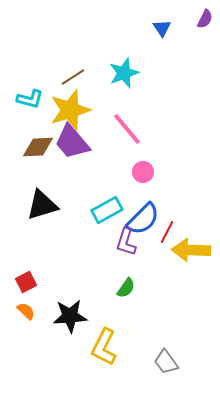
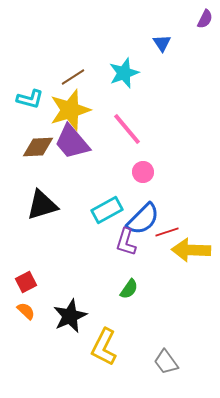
blue triangle: moved 15 px down
red line: rotated 45 degrees clockwise
green semicircle: moved 3 px right, 1 px down
black star: rotated 20 degrees counterclockwise
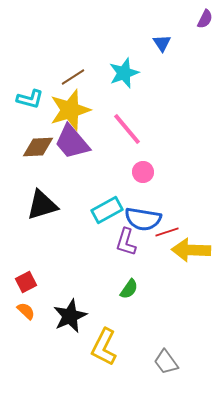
blue semicircle: rotated 54 degrees clockwise
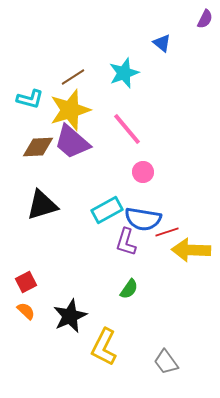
blue triangle: rotated 18 degrees counterclockwise
purple trapezoid: rotated 9 degrees counterclockwise
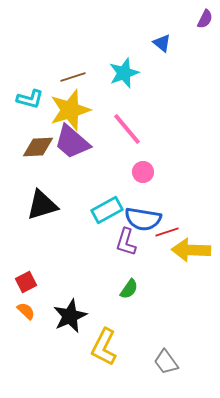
brown line: rotated 15 degrees clockwise
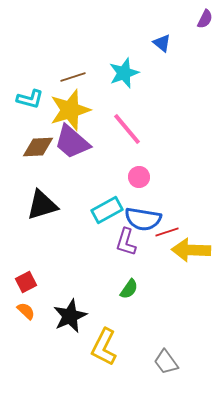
pink circle: moved 4 px left, 5 px down
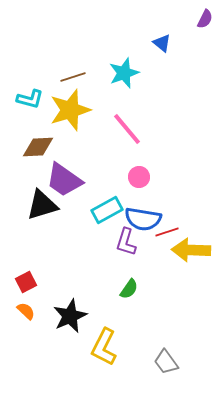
purple trapezoid: moved 8 px left, 38 px down; rotated 6 degrees counterclockwise
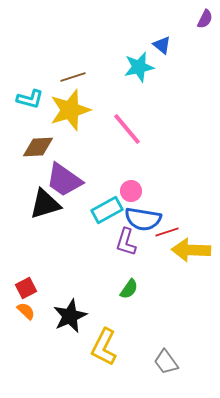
blue triangle: moved 2 px down
cyan star: moved 15 px right, 6 px up; rotated 8 degrees clockwise
pink circle: moved 8 px left, 14 px down
black triangle: moved 3 px right, 1 px up
red square: moved 6 px down
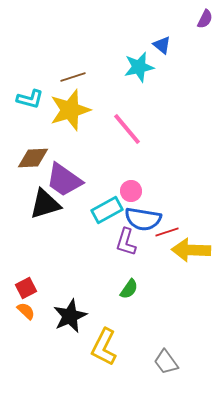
brown diamond: moved 5 px left, 11 px down
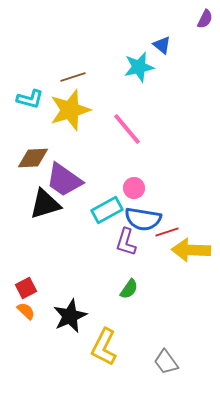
pink circle: moved 3 px right, 3 px up
